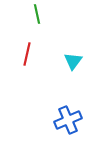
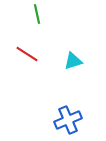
red line: rotated 70 degrees counterclockwise
cyan triangle: rotated 36 degrees clockwise
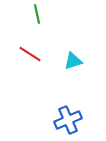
red line: moved 3 px right
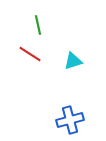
green line: moved 1 px right, 11 px down
blue cross: moved 2 px right; rotated 8 degrees clockwise
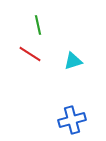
blue cross: moved 2 px right
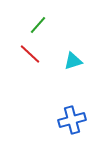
green line: rotated 54 degrees clockwise
red line: rotated 10 degrees clockwise
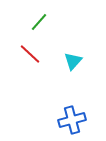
green line: moved 1 px right, 3 px up
cyan triangle: rotated 30 degrees counterclockwise
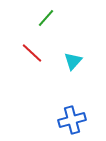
green line: moved 7 px right, 4 px up
red line: moved 2 px right, 1 px up
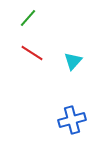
green line: moved 18 px left
red line: rotated 10 degrees counterclockwise
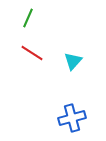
green line: rotated 18 degrees counterclockwise
blue cross: moved 2 px up
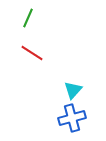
cyan triangle: moved 29 px down
